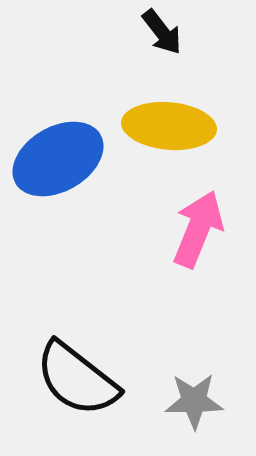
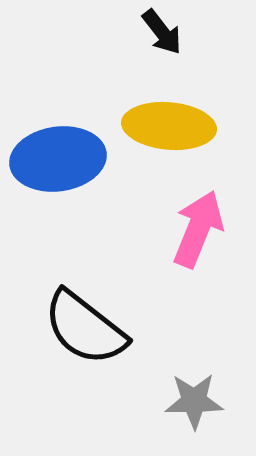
blue ellipse: rotated 22 degrees clockwise
black semicircle: moved 8 px right, 51 px up
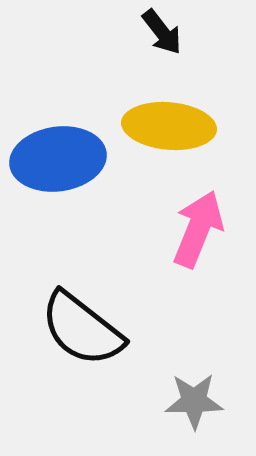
black semicircle: moved 3 px left, 1 px down
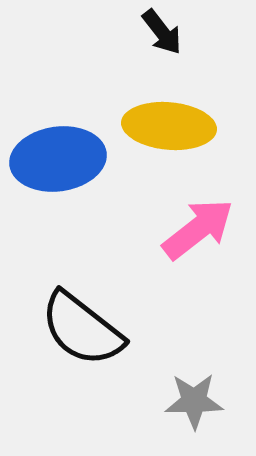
pink arrow: rotated 30 degrees clockwise
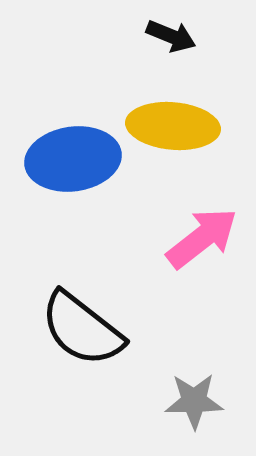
black arrow: moved 9 px right, 4 px down; rotated 30 degrees counterclockwise
yellow ellipse: moved 4 px right
blue ellipse: moved 15 px right
pink arrow: moved 4 px right, 9 px down
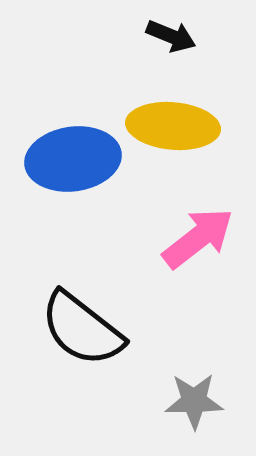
pink arrow: moved 4 px left
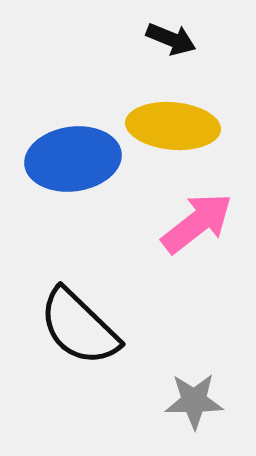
black arrow: moved 3 px down
pink arrow: moved 1 px left, 15 px up
black semicircle: moved 3 px left, 2 px up; rotated 6 degrees clockwise
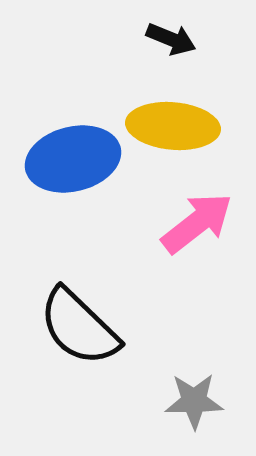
blue ellipse: rotated 6 degrees counterclockwise
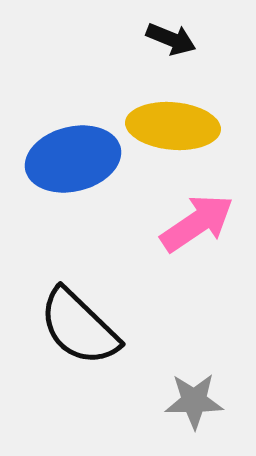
pink arrow: rotated 4 degrees clockwise
